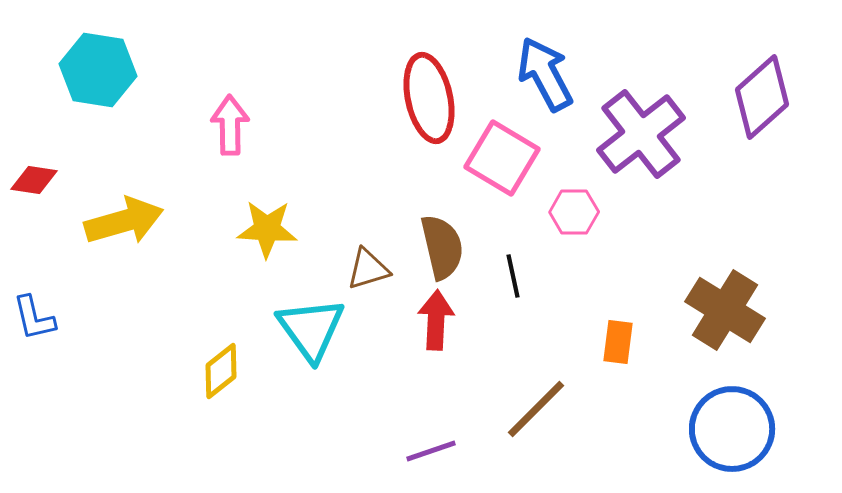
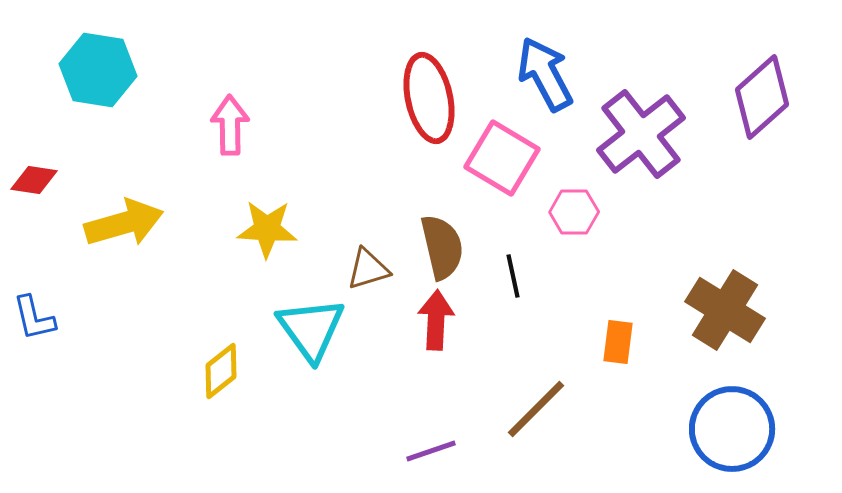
yellow arrow: moved 2 px down
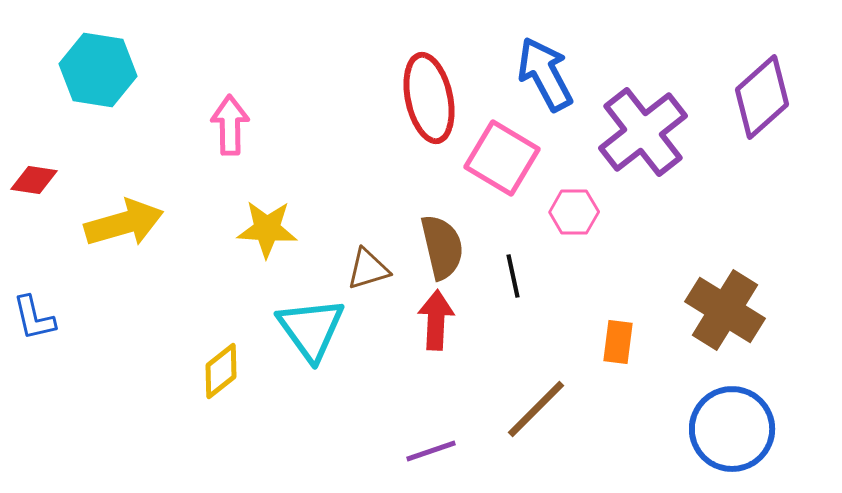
purple cross: moved 2 px right, 2 px up
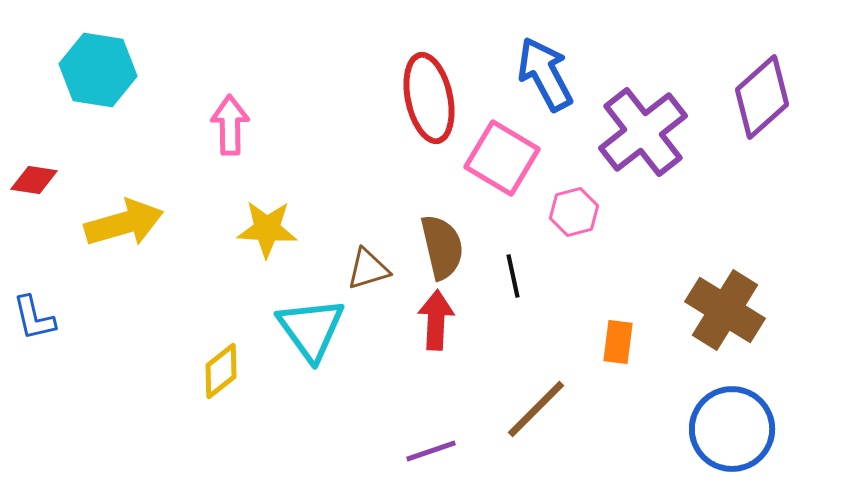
pink hexagon: rotated 15 degrees counterclockwise
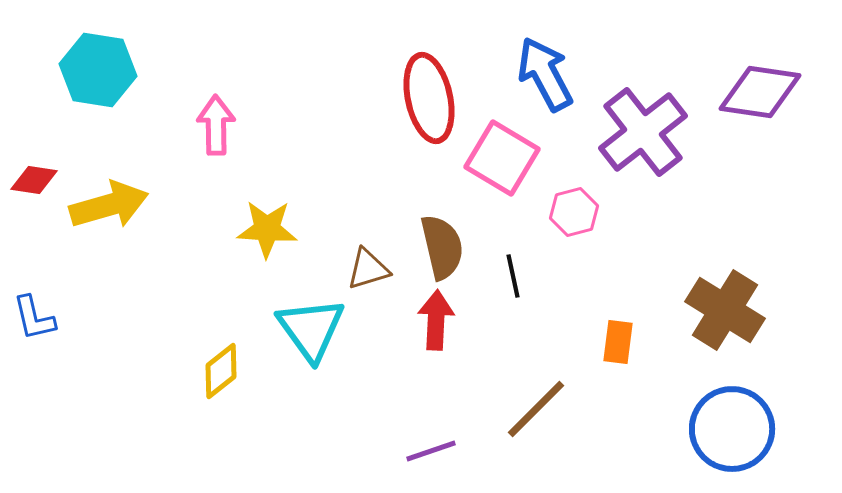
purple diamond: moved 2 px left, 5 px up; rotated 50 degrees clockwise
pink arrow: moved 14 px left
yellow arrow: moved 15 px left, 18 px up
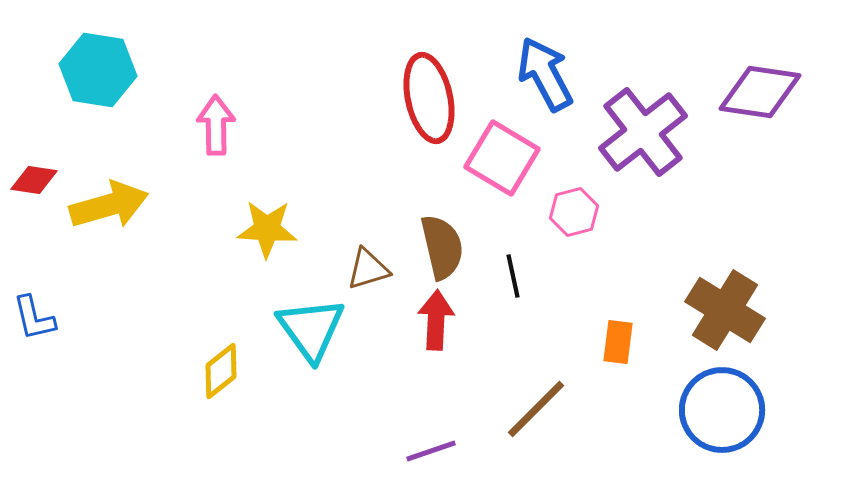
blue circle: moved 10 px left, 19 px up
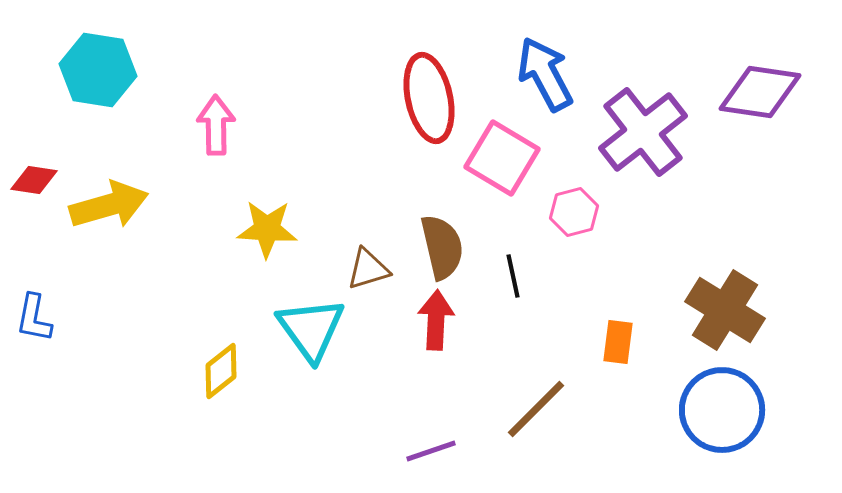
blue L-shape: rotated 24 degrees clockwise
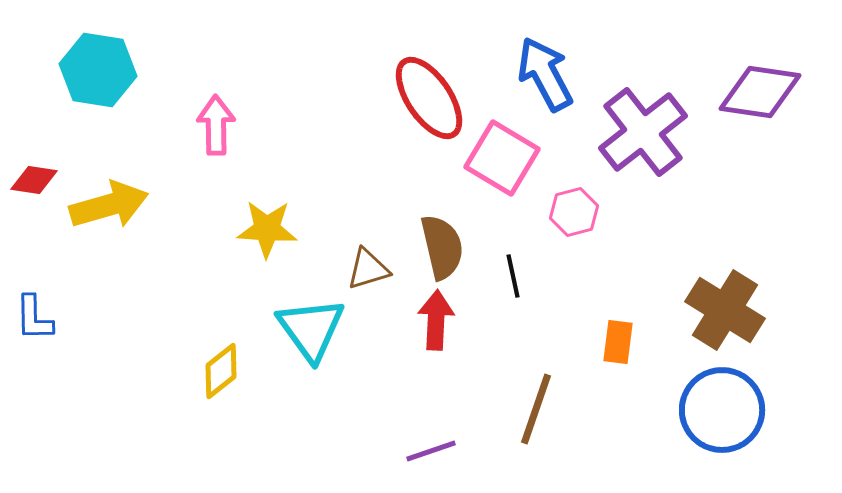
red ellipse: rotated 22 degrees counterclockwise
blue L-shape: rotated 12 degrees counterclockwise
brown line: rotated 26 degrees counterclockwise
